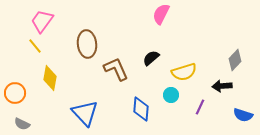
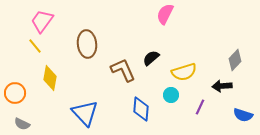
pink semicircle: moved 4 px right
brown L-shape: moved 7 px right, 1 px down
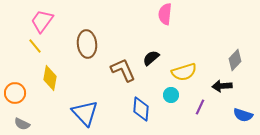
pink semicircle: rotated 20 degrees counterclockwise
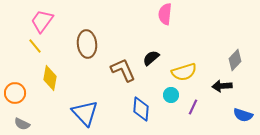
purple line: moved 7 px left
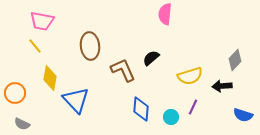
pink trapezoid: rotated 115 degrees counterclockwise
brown ellipse: moved 3 px right, 2 px down
yellow semicircle: moved 6 px right, 4 px down
cyan circle: moved 22 px down
blue triangle: moved 9 px left, 13 px up
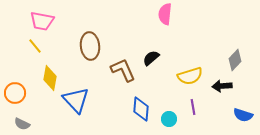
purple line: rotated 35 degrees counterclockwise
cyan circle: moved 2 px left, 2 px down
